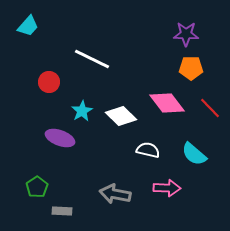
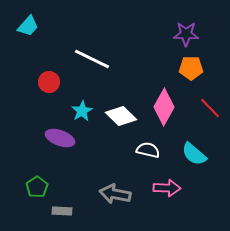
pink diamond: moved 3 px left, 4 px down; rotated 66 degrees clockwise
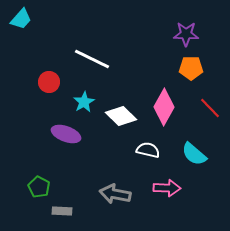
cyan trapezoid: moved 7 px left, 7 px up
cyan star: moved 2 px right, 9 px up
purple ellipse: moved 6 px right, 4 px up
green pentagon: moved 2 px right; rotated 10 degrees counterclockwise
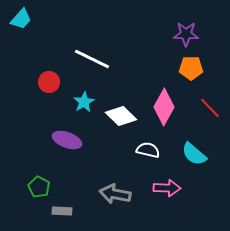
purple ellipse: moved 1 px right, 6 px down
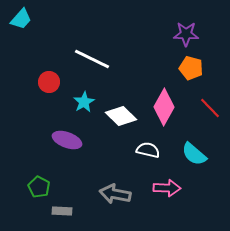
orange pentagon: rotated 15 degrees clockwise
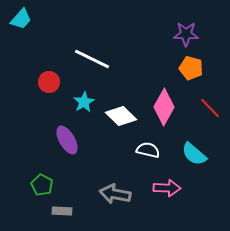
purple ellipse: rotated 40 degrees clockwise
green pentagon: moved 3 px right, 2 px up
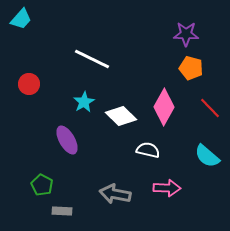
red circle: moved 20 px left, 2 px down
cyan semicircle: moved 13 px right, 2 px down
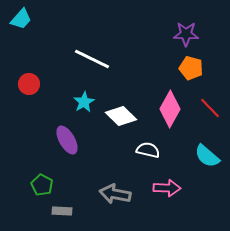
pink diamond: moved 6 px right, 2 px down
